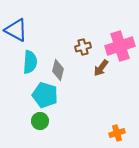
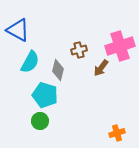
blue triangle: moved 2 px right
brown cross: moved 4 px left, 3 px down
cyan semicircle: rotated 25 degrees clockwise
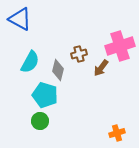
blue triangle: moved 2 px right, 11 px up
brown cross: moved 4 px down
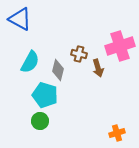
brown cross: rotated 28 degrees clockwise
brown arrow: moved 3 px left; rotated 54 degrees counterclockwise
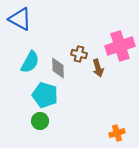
gray diamond: moved 2 px up; rotated 15 degrees counterclockwise
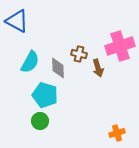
blue triangle: moved 3 px left, 2 px down
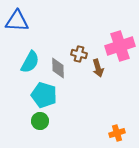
blue triangle: rotated 25 degrees counterclockwise
cyan pentagon: moved 1 px left
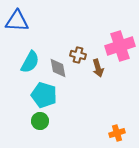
brown cross: moved 1 px left, 1 px down
gray diamond: rotated 10 degrees counterclockwise
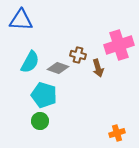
blue triangle: moved 4 px right, 1 px up
pink cross: moved 1 px left, 1 px up
gray diamond: rotated 60 degrees counterclockwise
